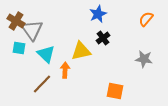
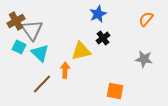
brown cross: rotated 30 degrees clockwise
cyan square: moved 1 px up; rotated 16 degrees clockwise
cyan triangle: moved 6 px left, 1 px up
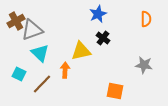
orange semicircle: rotated 140 degrees clockwise
gray triangle: rotated 45 degrees clockwise
black cross: rotated 16 degrees counterclockwise
cyan square: moved 27 px down
gray star: moved 6 px down
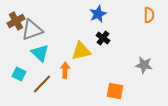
orange semicircle: moved 3 px right, 4 px up
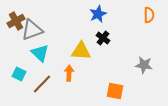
yellow triangle: rotated 15 degrees clockwise
orange arrow: moved 4 px right, 3 px down
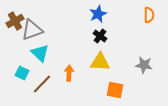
brown cross: moved 1 px left
black cross: moved 3 px left, 2 px up
yellow triangle: moved 19 px right, 11 px down
cyan square: moved 3 px right, 1 px up
orange square: moved 1 px up
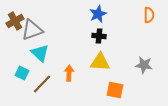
black cross: moved 1 px left; rotated 32 degrees counterclockwise
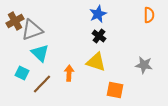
black cross: rotated 32 degrees clockwise
yellow triangle: moved 4 px left; rotated 15 degrees clockwise
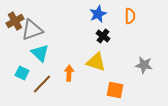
orange semicircle: moved 19 px left, 1 px down
black cross: moved 4 px right
